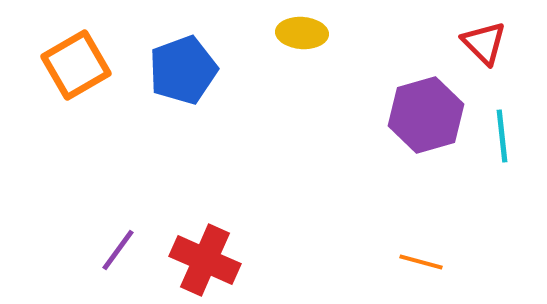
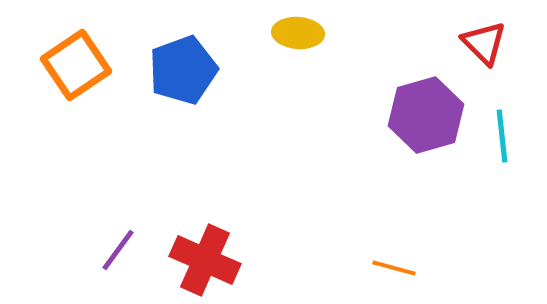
yellow ellipse: moved 4 px left
orange square: rotated 4 degrees counterclockwise
orange line: moved 27 px left, 6 px down
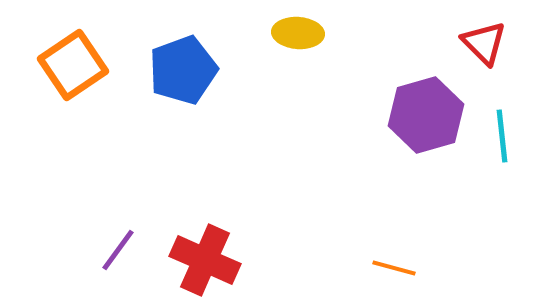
orange square: moved 3 px left
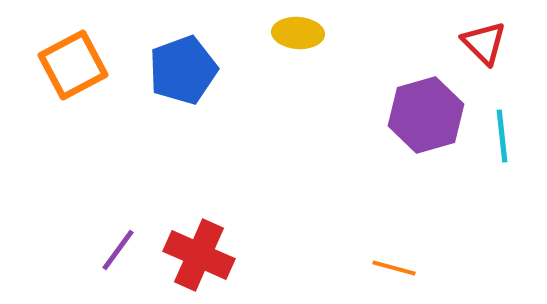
orange square: rotated 6 degrees clockwise
red cross: moved 6 px left, 5 px up
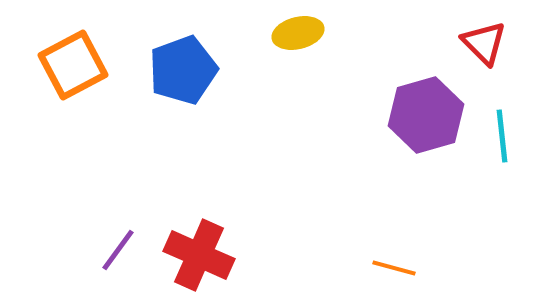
yellow ellipse: rotated 18 degrees counterclockwise
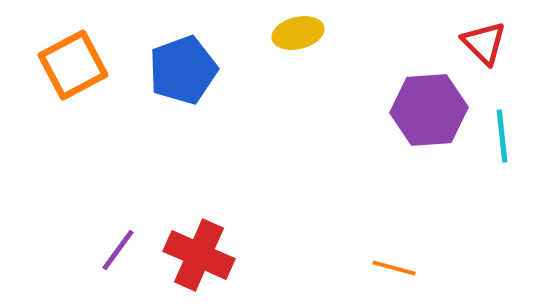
purple hexagon: moved 3 px right, 5 px up; rotated 12 degrees clockwise
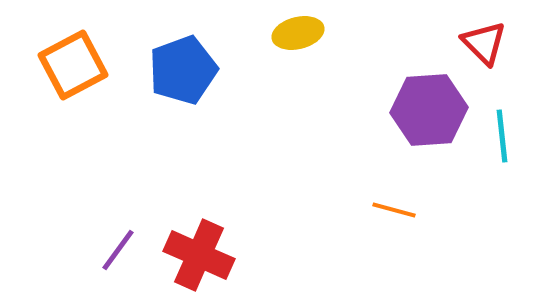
orange line: moved 58 px up
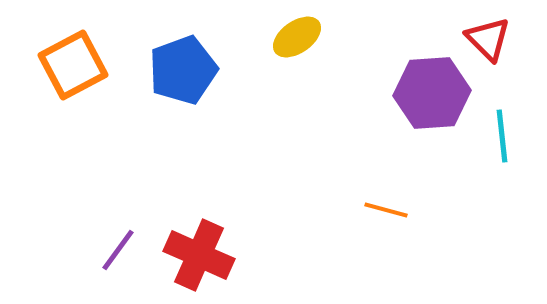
yellow ellipse: moved 1 px left, 4 px down; rotated 21 degrees counterclockwise
red triangle: moved 4 px right, 4 px up
purple hexagon: moved 3 px right, 17 px up
orange line: moved 8 px left
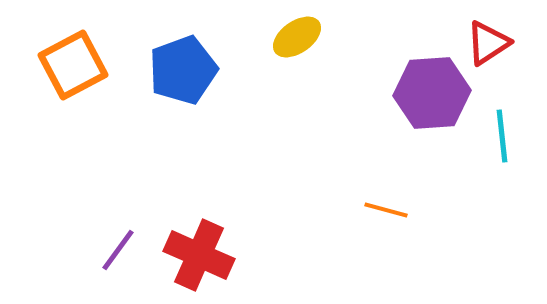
red triangle: moved 4 px down; rotated 42 degrees clockwise
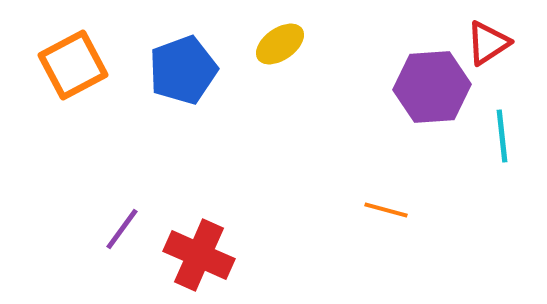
yellow ellipse: moved 17 px left, 7 px down
purple hexagon: moved 6 px up
purple line: moved 4 px right, 21 px up
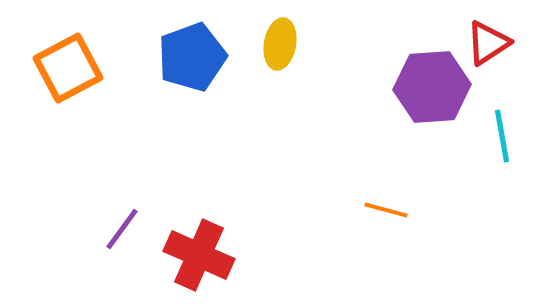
yellow ellipse: rotated 45 degrees counterclockwise
orange square: moved 5 px left, 3 px down
blue pentagon: moved 9 px right, 13 px up
cyan line: rotated 4 degrees counterclockwise
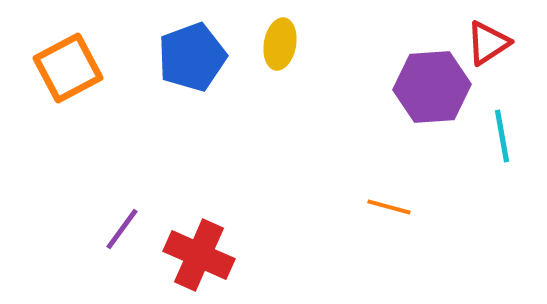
orange line: moved 3 px right, 3 px up
